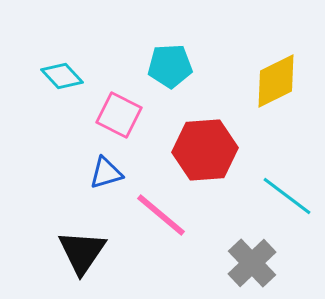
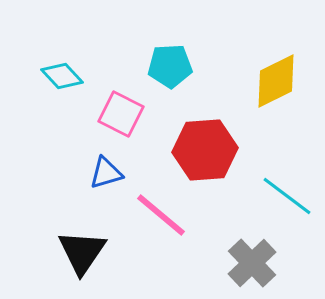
pink square: moved 2 px right, 1 px up
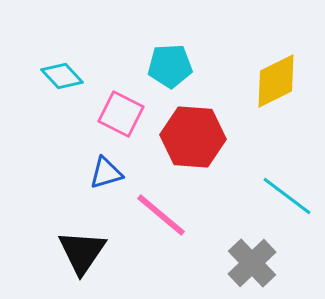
red hexagon: moved 12 px left, 13 px up; rotated 8 degrees clockwise
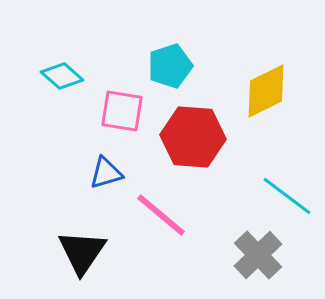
cyan pentagon: rotated 15 degrees counterclockwise
cyan diamond: rotated 6 degrees counterclockwise
yellow diamond: moved 10 px left, 10 px down
pink square: moved 1 px right, 3 px up; rotated 18 degrees counterclockwise
gray cross: moved 6 px right, 8 px up
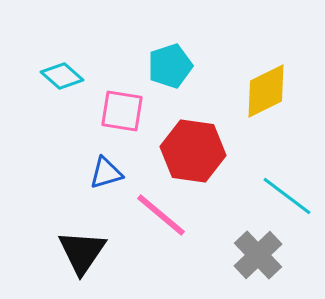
red hexagon: moved 14 px down; rotated 4 degrees clockwise
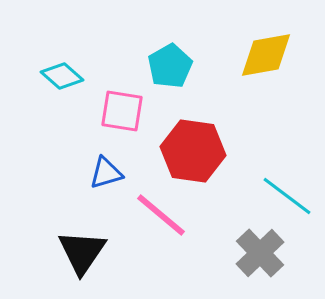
cyan pentagon: rotated 12 degrees counterclockwise
yellow diamond: moved 36 px up; rotated 16 degrees clockwise
gray cross: moved 2 px right, 2 px up
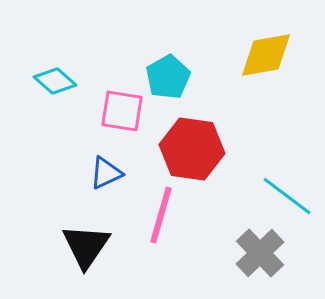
cyan pentagon: moved 2 px left, 11 px down
cyan diamond: moved 7 px left, 5 px down
red hexagon: moved 1 px left, 2 px up
blue triangle: rotated 9 degrees counterclockwise
pink line: rotated 66 degrees clockwise
black triangle: moved 4 px right, 6 px up
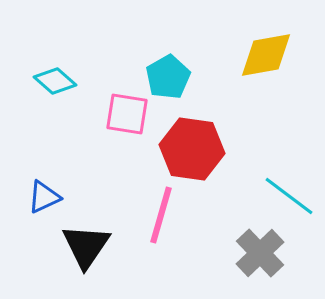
pink square: moved 5 px right, 3 px down
blue triangle: moved 62 px left, 24 px down
cyan line: moved 2 px right
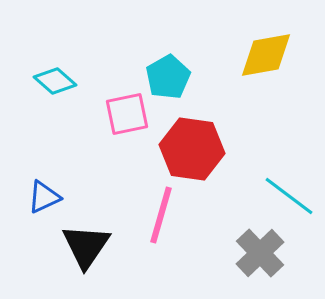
pink square: rotated 21 degrees counterclockwise
